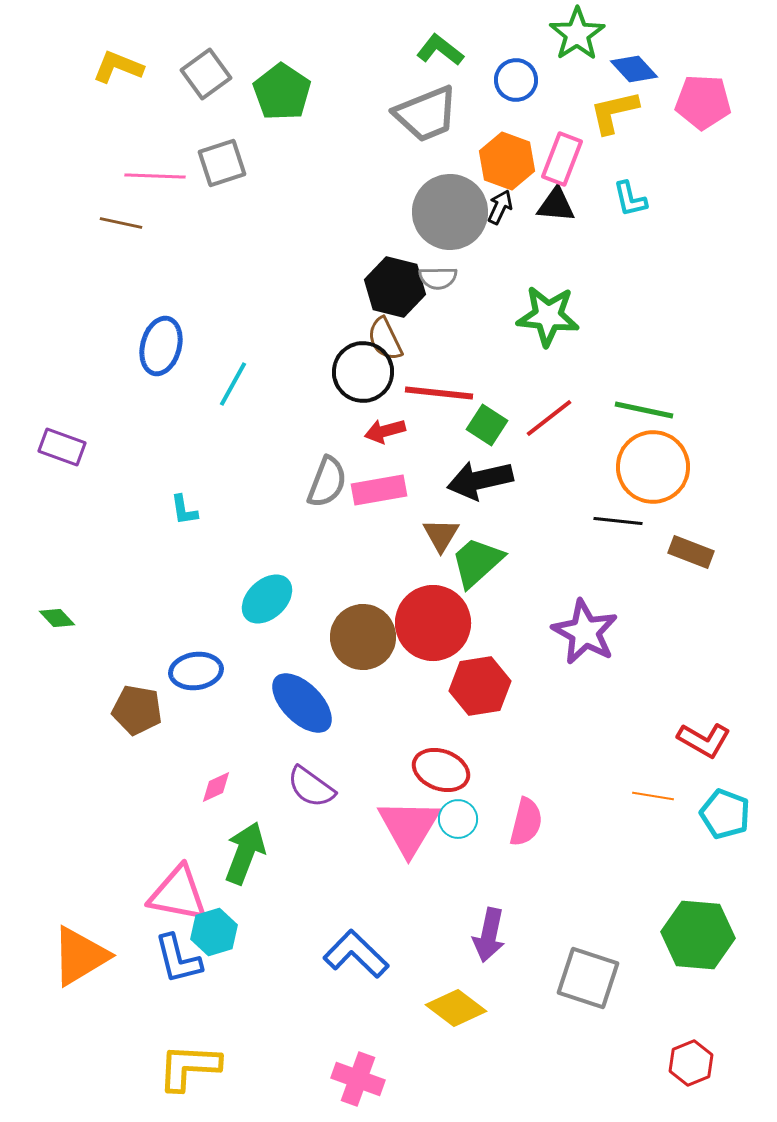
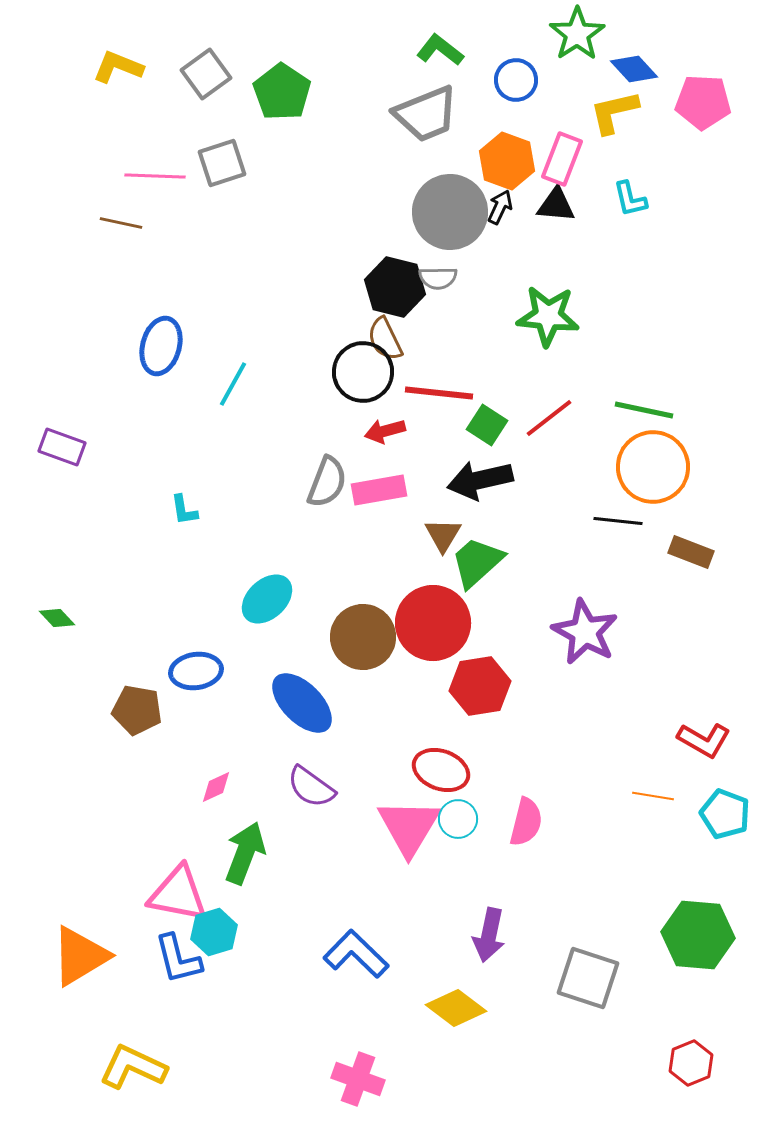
brown triangle at (441, 535): moved 2 px right
yellow L-shape at (189, 1067): moved 56 px left; rotated 22 degrees clockwise
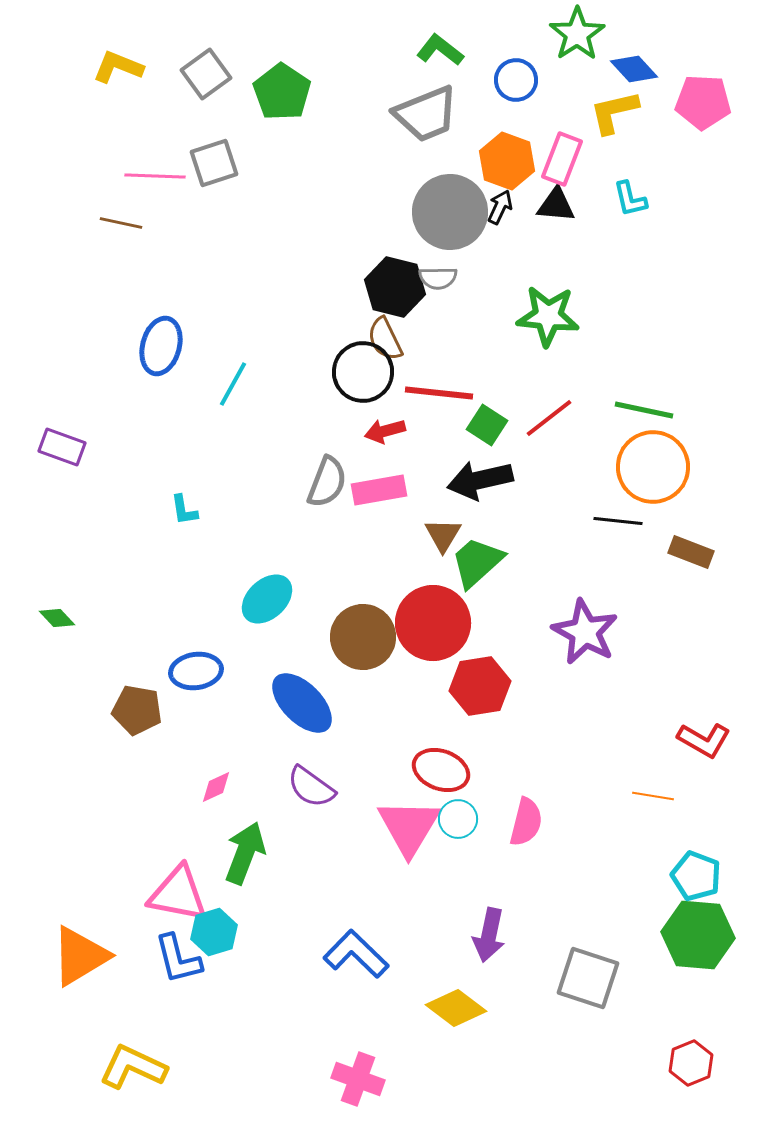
gray square at (222, 163): moved 8 px left
cyan pentagon at (725, 814): moved 29 px left, 62 px down
